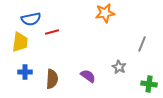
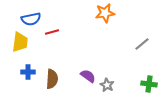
gray line: rotated 28 degrees clockwise
gray star: moved 12 px left, 18 px down
blue cross: moved 3 px right
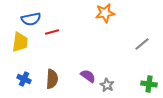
blue cross: moved 4 px left, 7 px down; rotated 24 degrees clockwise
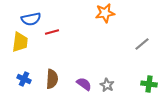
purple semicircle: moved 4 px left, 8 px down
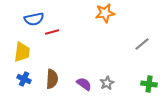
blue semicircle: moved 3 px right
yellow trapezoid: moved 2 px right, 10 px down
gray star: moved 2 px up; rotated 16 degrees clockwise
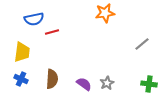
blue cross: moved 3 px left
